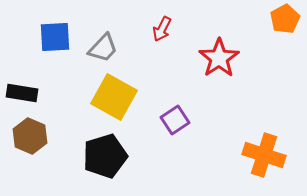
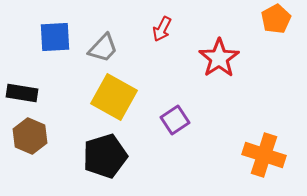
orange pentagon: moved 9 px left
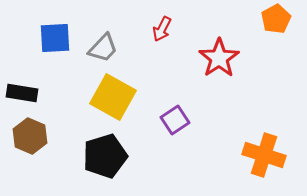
blue square: moved 1 px down
yellow square: moved 1 px left
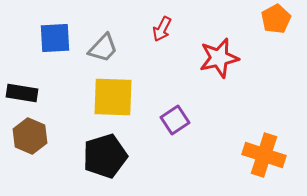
red star: rotated 21 degrees clockwise
yellow square: rotated 27 degrees counterclockwise
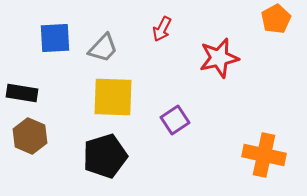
orange cross: rotated 6 degrees counterclockwise
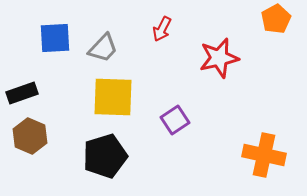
black rectangle: rotated 28 degrees counterclockwise
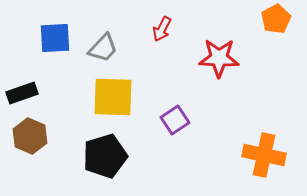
red star: rotated 15 degrees clockwise
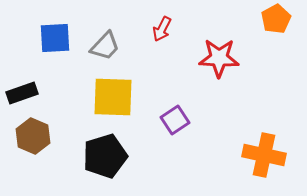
gray trapezoid: moved 2 px right, 2 px up
brown hexagon: moved 3 px right
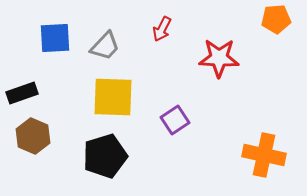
orange pentagon: rotated 24 degrees clockwise
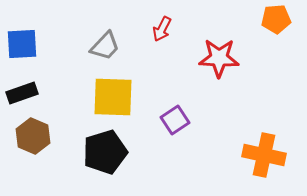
blue square: moved 33 px left, 6 px down
black pentagon: moved 4 px up
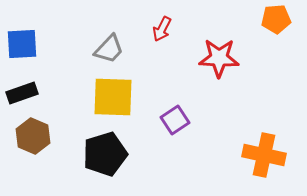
gray trapezoid: moved 4 px right, 3 px down
black pentagon: moved 2 px down
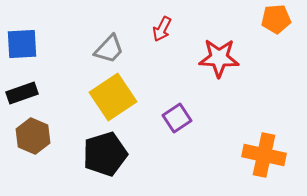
yellow square: rotated 36 degrees counterclockwise
purple square: moved 2 px right, 2 px up
